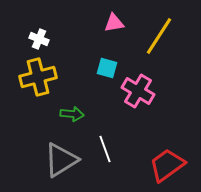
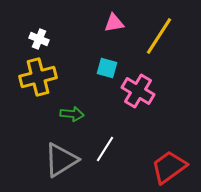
white line: rotated 52 degrees clockwise
red trapezoid: moved 2 px right, 2 px down
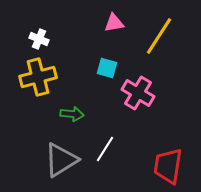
pink cross: moved 2 px down
red trapezoid: moved 1 px left, 1 px up; rotated 45 degrees counterclockwise
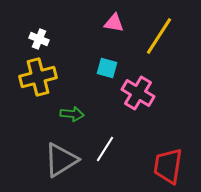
pink triangle: rotated 20 degrees clockwise
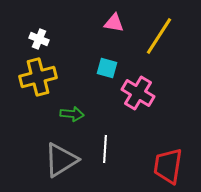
white line: rotated 28 degrees counterclockwise
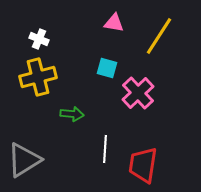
pink cross: rotated 16 degrees clockwise
gray triangle: moved 37 px left
red trapezoid: moved 25 px left, 1 px up
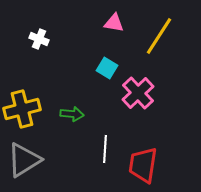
cyan square: rotated 15 degrees clockwise
yellow cross: moved 16 px left, 32 px down
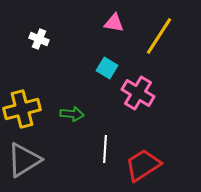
pink cross: rotated 16 degrees counterclockwise
red trapezoid: rotated 48 degrees clockwise
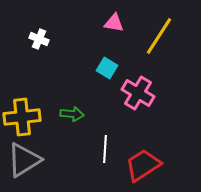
yellow cross: moved 8 px down; rotated 9 degrees clockwise
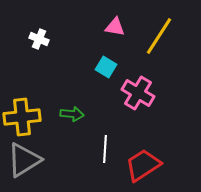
pink triangle: moved 1 px right, 4 px down
cyan square: moved 1 px left, 1 px up
